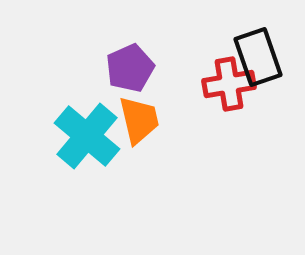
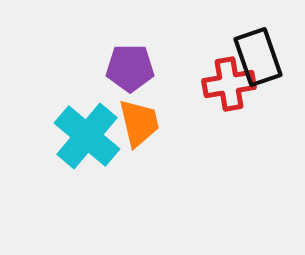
purple pentagon: rotated 24 degrees clockwise
orange trapezoid: moved 3 px down
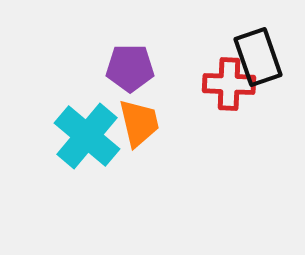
red cross: rotated 12 degrees clockwise
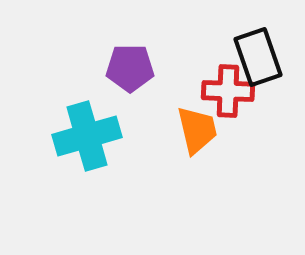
red cross: moved 1 px left, 7 px down
orange trapezoid: moved 58 px right, 7 px down
cyan cross: rotated 34 degrees clockwise
